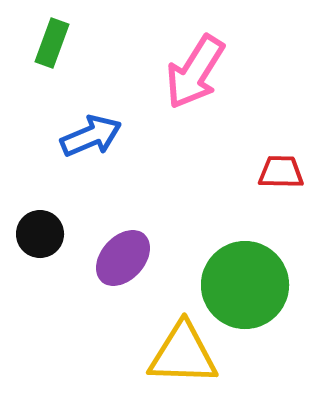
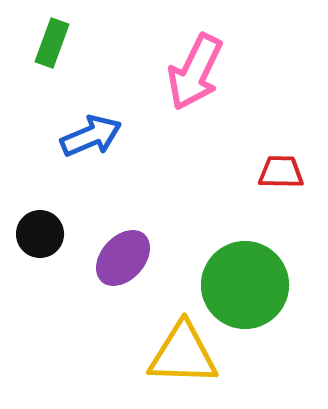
pink arrow: rotated 6 degrees counterclockwise
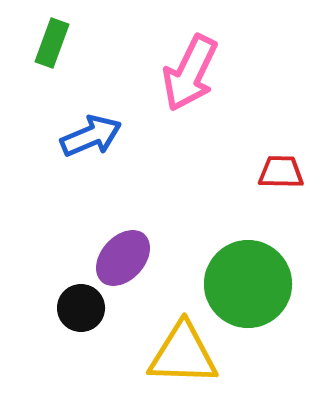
pink arrow: moved 5 px left, 1 px down
black circle: moved 41 px right, 74 px down
green circle: moved 3 px right, 1 px up
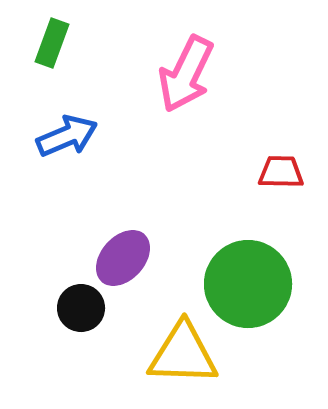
pink arrow: moved 4 px left, 1 px down
blue arrow: moved 24 px left
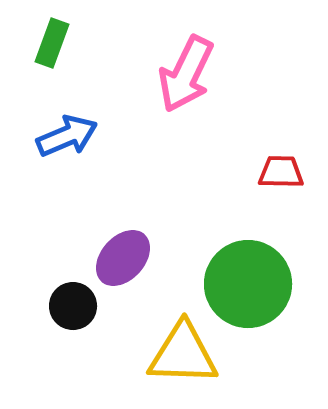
black circle: moved 8 px left, 2 px up
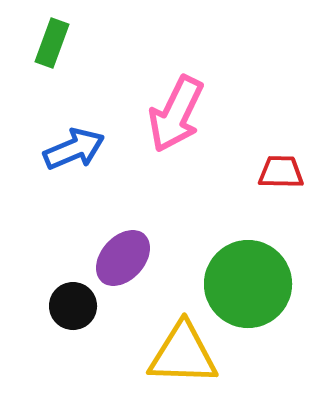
pink arrow: moved 10 px left, 40 px down
blue arrow: moved 7 px right, 13 px down
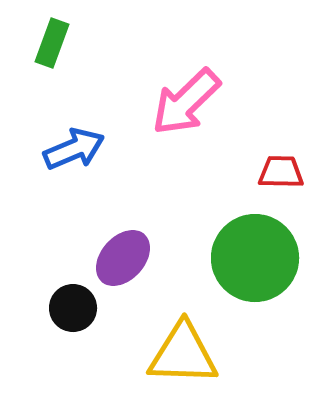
pink arrow: moved 10 px right, 12 px up; rotated 20 degrees clockwise
green circle: moved 7 px right, 26 px up
black circle: moved 2 px down
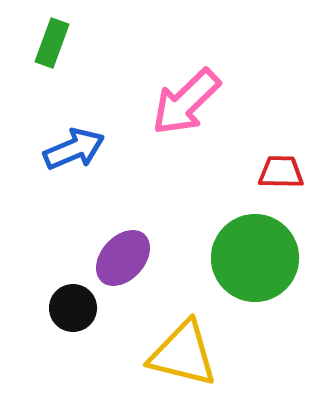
yellow triangle: rotated 12 degrees clockwise
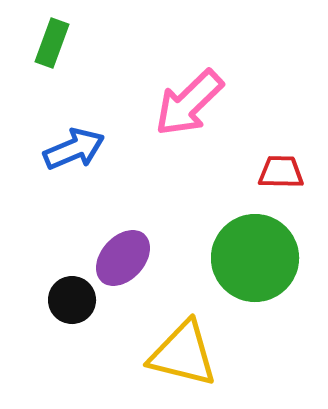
pink arrow: moved 3 px right, 1 px down
black circle: moved 1 px left, 8 px up
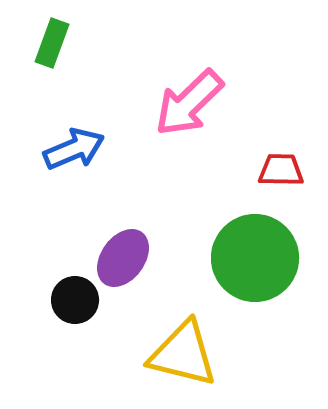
red trapezoid: moved 2 px up
purple ellipse: rotated 6 degrees counterclockwise
black circle: moved 3 px right
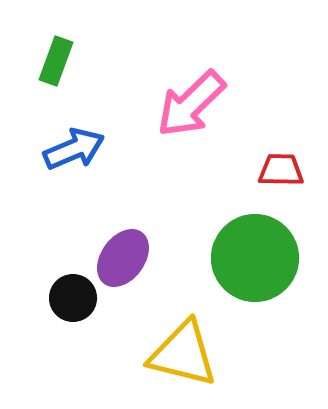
green rectangle: moved 4 px right, 18 px down
pink arrow: moved 2 px right, 1 px down
black circle: moved 2 px left, 2 px up
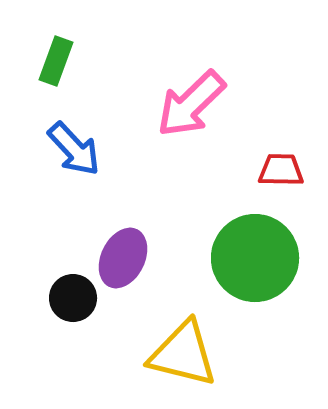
blue arrow: rotated 70 degrees clockwise
purple ellipse: rotated 10 degrees counterclockwise
